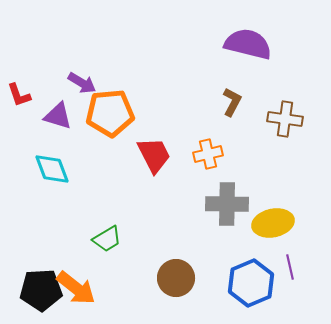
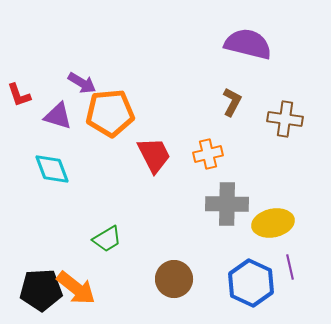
brown circle: moved 2 px left, 1 px down
blue hexagon: rotated 12 degrees counterclockwise
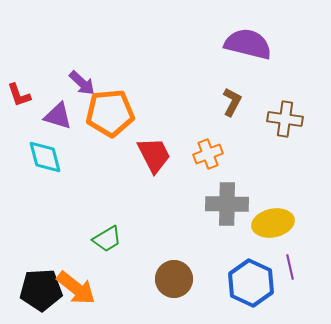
purple arrow: rotated 12 degrees clockwise
orange cross: rotated 8 degrees counterclockwise
cyan diamond: moved 7 px left, 12 px up; rotated 6 degrees clockwise
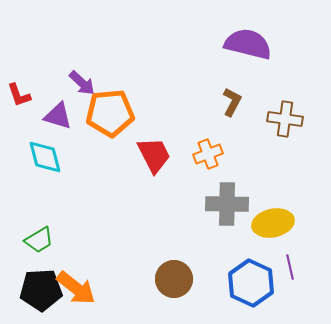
green trapezoid: moved 68 px left, 1 px down
